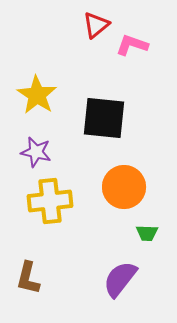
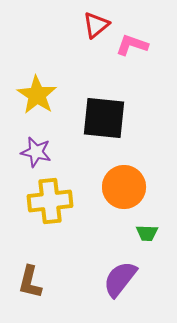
brown L-shape: moved 2 px right, 4 px down
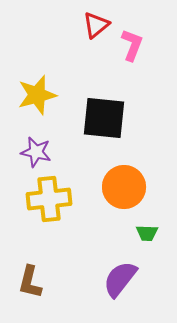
pink L-shape: rotated 92 degrees clockwise
yellow star: rotated 24 degrees clockwise
yellow cross: moved 1 px left, 2 px up
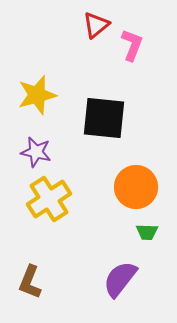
orange circle: moved 12 px right
yellow cross: rotated 27 degrees counterclockwise
green trapezoid: moved 1 px up
brown L-shape: rotated 8 degrees clockwise
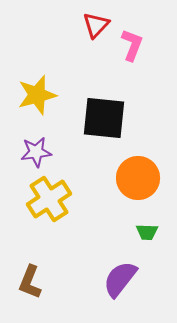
red triangle: rotated 8 degrees counterclockwise
purple star: rotated 20 degrees counterclockwise
orange circle: moved 2 px right, 9 px up
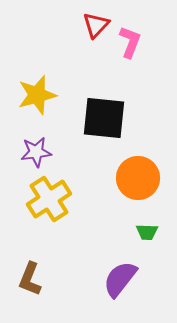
pink L-shape: moved 2 px left, 3 px up
brown L-shape: moved 3 px up
